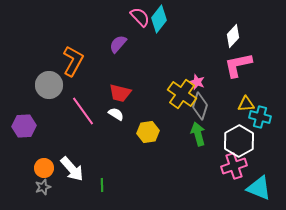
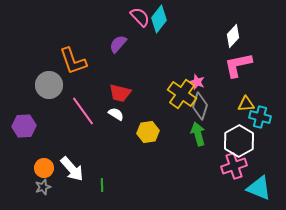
orange L-shape: rotated 132 degrees clockwise
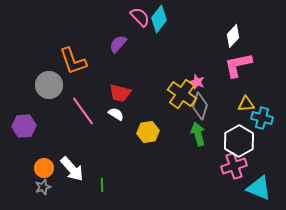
cyan cross: moved 2 px right, 1 px down
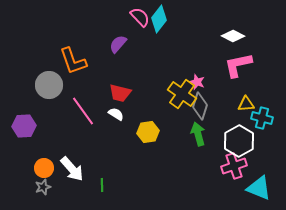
white diamond: rotated 75 degrees clockwise
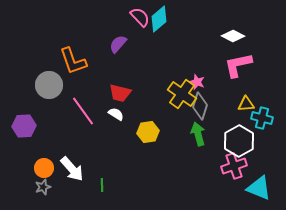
cyan diamond: rotated 12 degrees clockwise
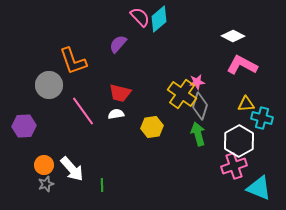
pink L-shape: moved 4 px right; rotated 40 degrees clockwise
pink star: rotated 28 degrees counterclockwise
white semicircle: rotated 42 degrees counterclockwise
yellow hexagon: moved 4 px right, 5 px up
orange circle: moved 3 px up
gray star: moved 3 px right, 3 px up
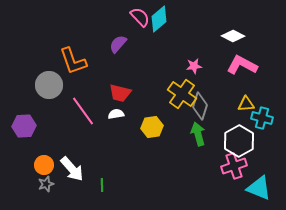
pink star: moved 3 px left, 16 px up
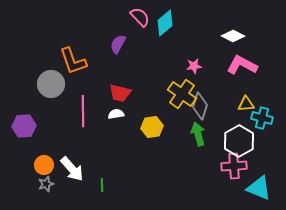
cyan diamond: moved 6 px right, 4 px down
purple semicircle: rotated 12 degrees counterclockwise
gray circle: moved 2 px right, 1 px up
pink line: rotated 36 degrees clockwise
pink cross: rotated 15 degrees clockwise
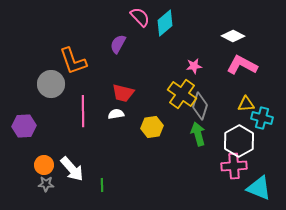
red trapezoid: moved 3 px right
gray star: rotated 21 degrees clockwise
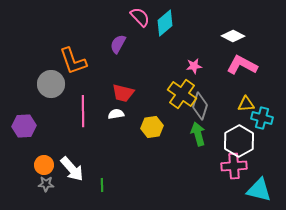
cyan triangle: moved 2 px down; rotated 8 degrees counterclockwise
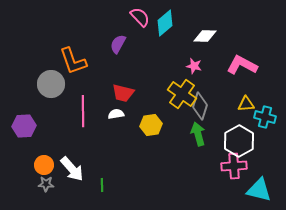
white diamond: moved 28 px left; rotated 25 degrees counterclockwise
pink star: rotated 21 degrees clockwise
cyan cross: moved 3 px right, 1 px up
yellow hexagon: moved 1 px left, 2 px up
